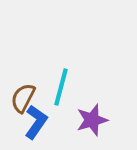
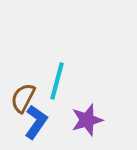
cyan line: moved 4 px left, 6 px up
purple star: moved 5 px left
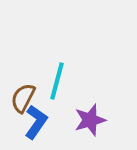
purple star: moved 3 px right
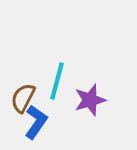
purple star: moved 20 px up
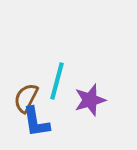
brown semicircle: moved 3 px right
blue L-shape: rotated 136 degrees clockwise
